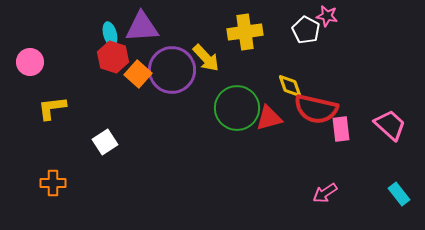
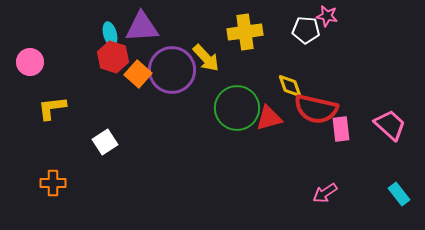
white pentagon: rotated 24 degrees counterclockwise
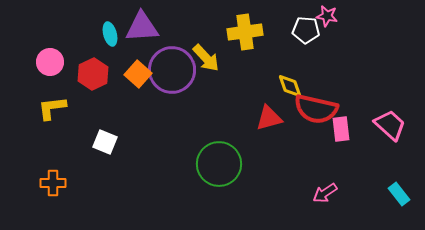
red hexagon: moved 20 px left, 17 px down; rotated 16 degrees clockwise
pink circle: moved 20 px right
green circle: moved 18 px left, 56 px down
white square: rotated 35 degrees counterclockwise
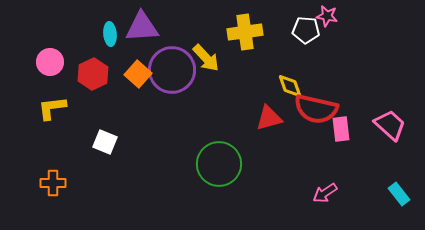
cyan ellipse: rotated 10 degrees clockwise
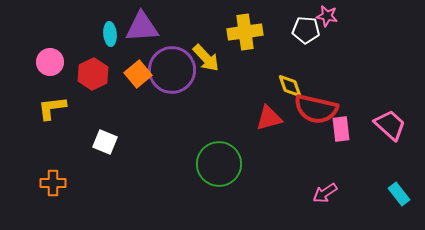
orange square: rotated 8 degrees clockwise
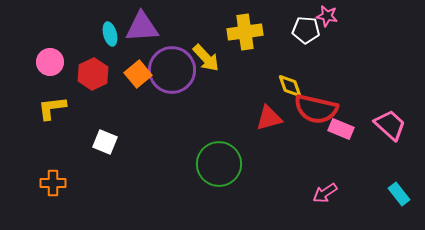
cyan ellipse: rotated 10 degrees counterclockwise
pink rectangle: rotated 60 degrees counterclockwise
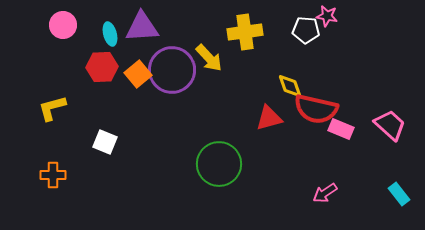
yellow arrow: moved 3 px right
pink circle: moved 13 px right, 37 px up
red hexagon: moved 9 px right, 7 px up; rotated 24 degrees clockwise
yellow L-shape: rotated 8 degrees counterclockwise
orange cross: moved 8 px up
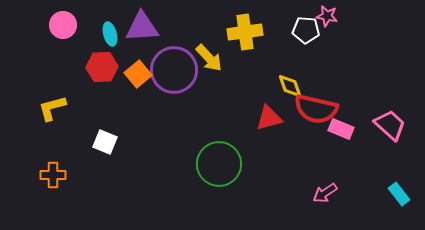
purple circle: moved 2 px right
